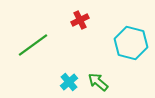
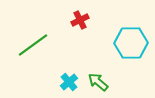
cyan hexagon: rotated 16 degrees counterclockwise
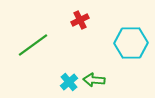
green arrow: moved 4 px left, 2 px up; rotated 35 degrees counterclockwise
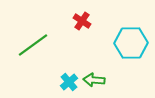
red cross: moved 2 px right, 1 px down; rotated 30 degrees counterclockwise
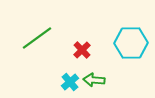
red cross: moved 29 px down; rotated 12 degrees clockwise
green line: moved 4 px right, 7 px up
cyan cross: moved 1 px right
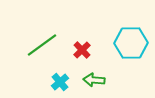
green line: moved 5 px right, 7 px down
cyan cross: moved 10 px left
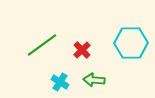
cyan cross: rotated 18 degrees counterclockwise
